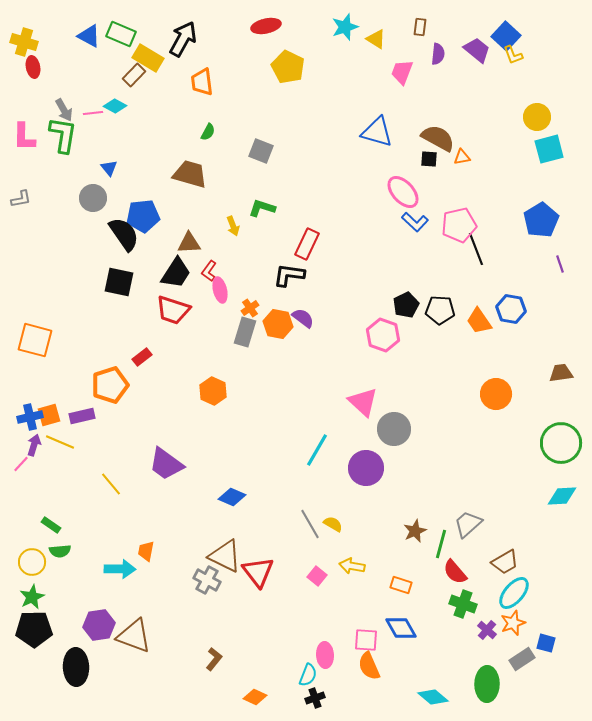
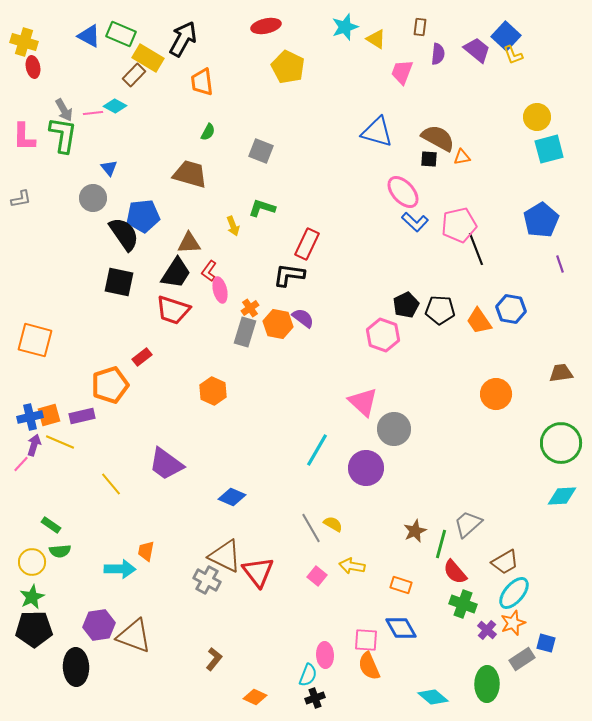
gray line at (310, 524): moved 1 px right, 4 px down
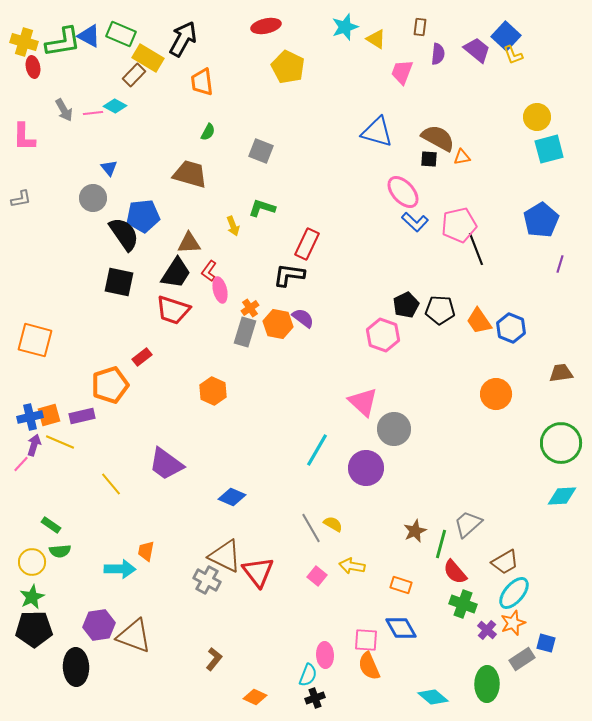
green L-shape at (63, 135): moved 93 px up; rotated 72 degrees clockwise
purple line at (560, 264): rotated 36 degrees clockwise
blue hexagon at (511, 309): moved 19 px down; rotated 12 degrees clockwise
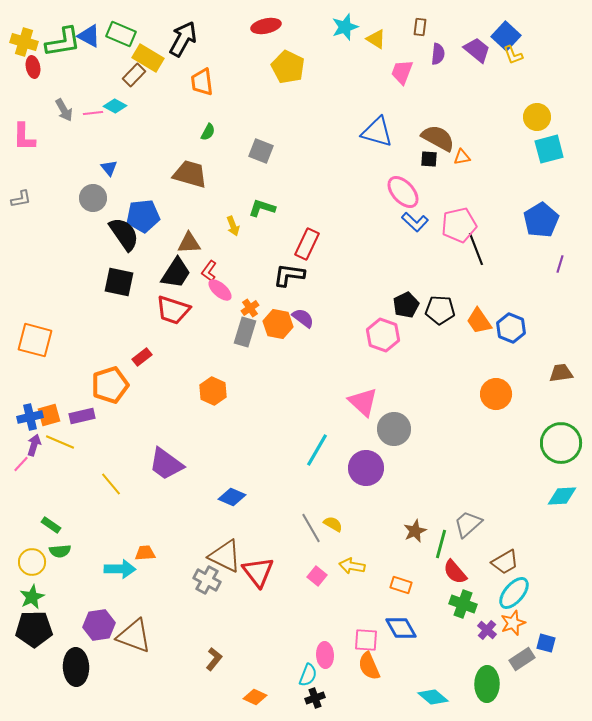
pink ellipse at (220, 290): rotated 35 degrees counterclockwise
orange trapezoid at (146, 551): moved 1 px left, 2 px down; rotated 75 degrees clockwise
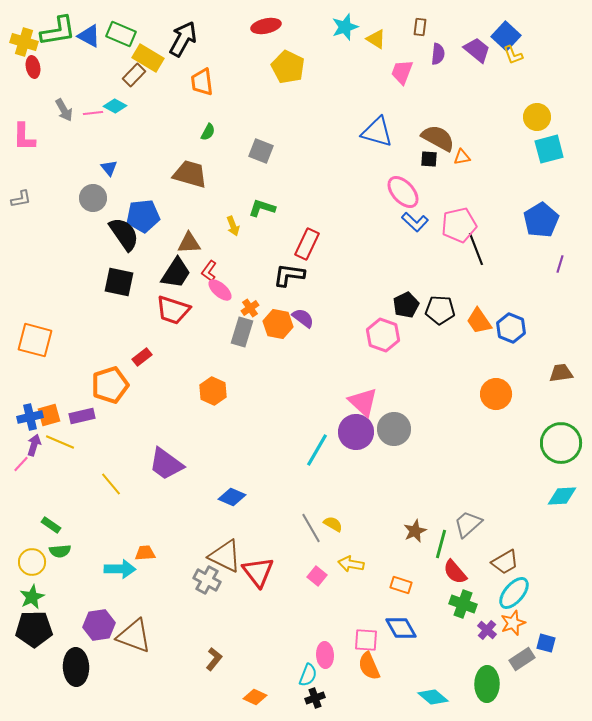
green L-shape at (63, 42): moved 5 px left, 11 px up
gray rectangle at (245, 332): moved 3 px left
purple circle at (366, 468): moved 10 px left, 36 px up
yellow arrow at (352, 566): moved 1 px left, 2 px up
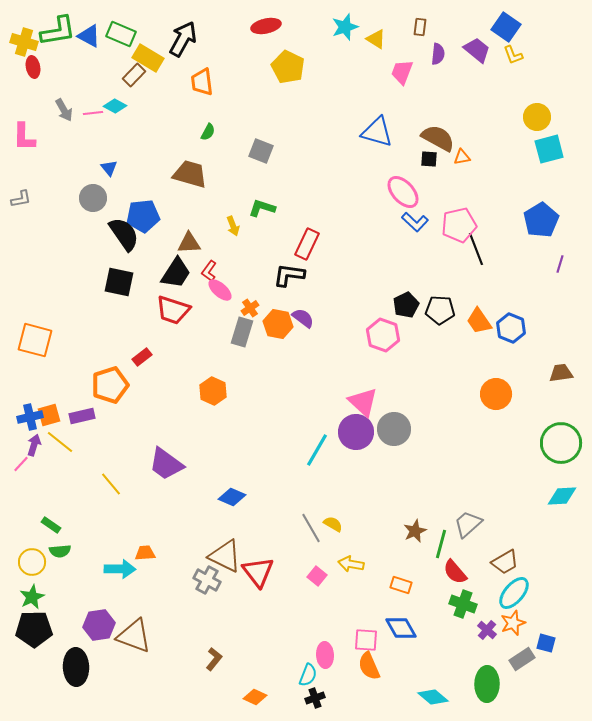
blue square at (506, 36): moved 9 px up; rotated 8 degrees counterclockwise
yellow line at (60, 442): rotated 16 degrees clockwise
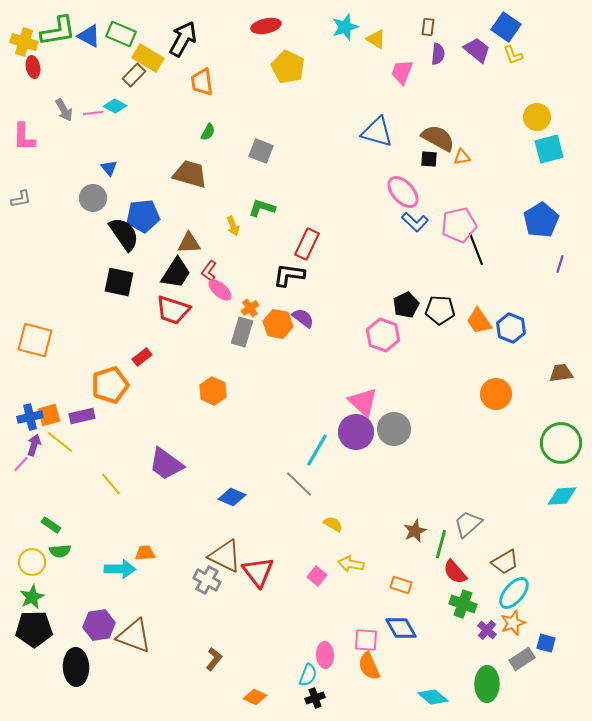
brown rectangle at (420, 27): moved 8 px right
gray line at (311, 528): moved 12 px left, 44 px up; rotated 16 degrees counterclockwise
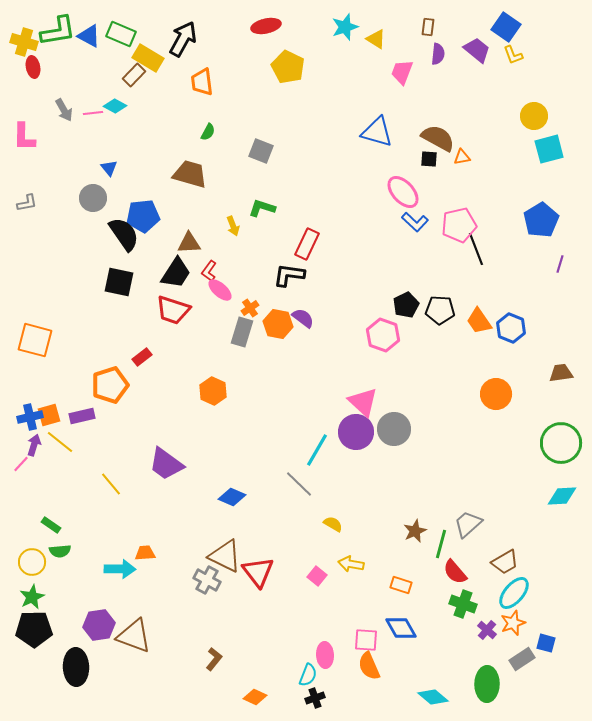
yellow circle at (537, 117): moved 3 px left, 1 px up
gray L-shape at (21, 199): moved 6 px right, 4 px down
